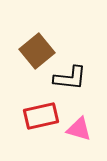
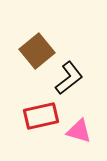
black L-shape: moved 1 px left; rotated 44 degrees counterclockwise
pink triangle: moved 2 px down
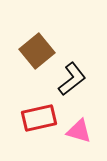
black L-shape: moved 3 px right, 1 px down
red rectangle: moved 2 px left, 2 px down
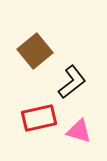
brown square: moved 2 px left
black L-shape: moved 3 px down
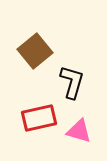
black L-shape: rotated 36 degrees counterclockwise
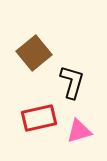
brown square: moved 1 px left, 2 px down
pink triangle: rotated 32 degrees counterclockwise
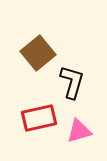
brown square: moved 4 px right
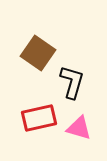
brown square: rotated 16 degrees counterclockwise
pink triangle: moved 3 px up; rotated 32 degrees clockwise
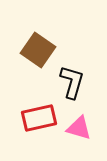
brown square: moved 3 px up
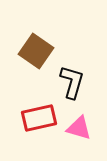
brown square: moved 2 px left, 1 px down
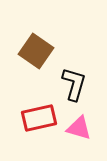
black L-shape: moved 2 px right, 2 px down
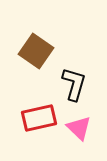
pink triangle: rotated 28 degrees clockwise
